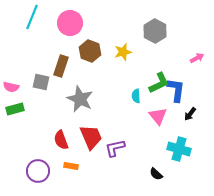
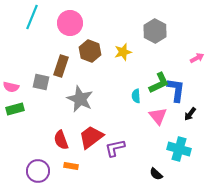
red trapezoid: rotated 104 degrees counterclockwise
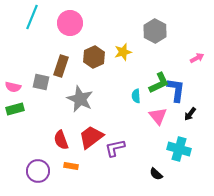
brown hexagon: moved 4 px right, 6 px down; rotated 15 degrees clockwise
pink semicircle: moved 2 px right
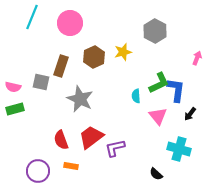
pink arrow: rotated 40 degrees counterclockwise
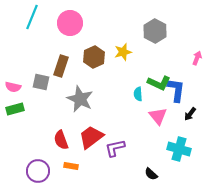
green L-shape: rotated 50 degrees clockwise
cyan semicircle: moved 2 px right, 2 px up
black semicircle: moved 5 px left
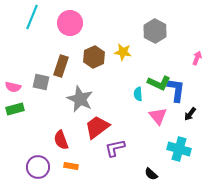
yellow star: rotated 24 degrees clockwise
red trapezoid: moved 6 px right, 10 px up
purple circle: moved 4 px up
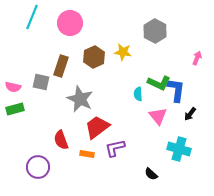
orange rectangle: moved 16 px right, 12 px up
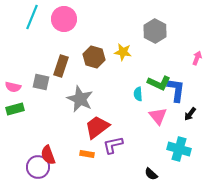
pink circle: moved 6 px left, 4 px up
brown hexagon: rotated 20 degrees counterclockwise
red semicircle: moved 13 px left, 15 px down
purple L-shape: moved 2 px left, 3 px up
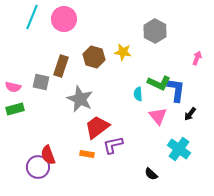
cyan cross: rotated 20 degrees clockwise
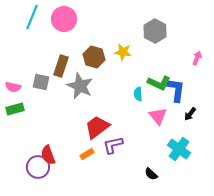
gray star: moved 13 px up
orange rectangle: rotated 40 degrees counterclockwise
